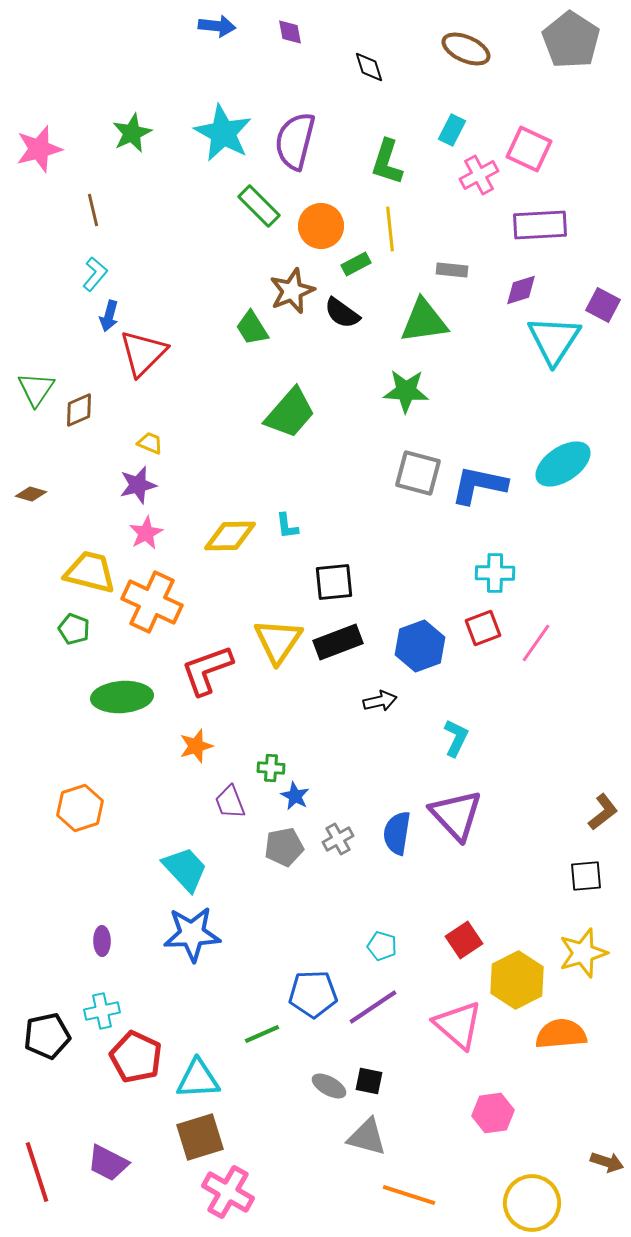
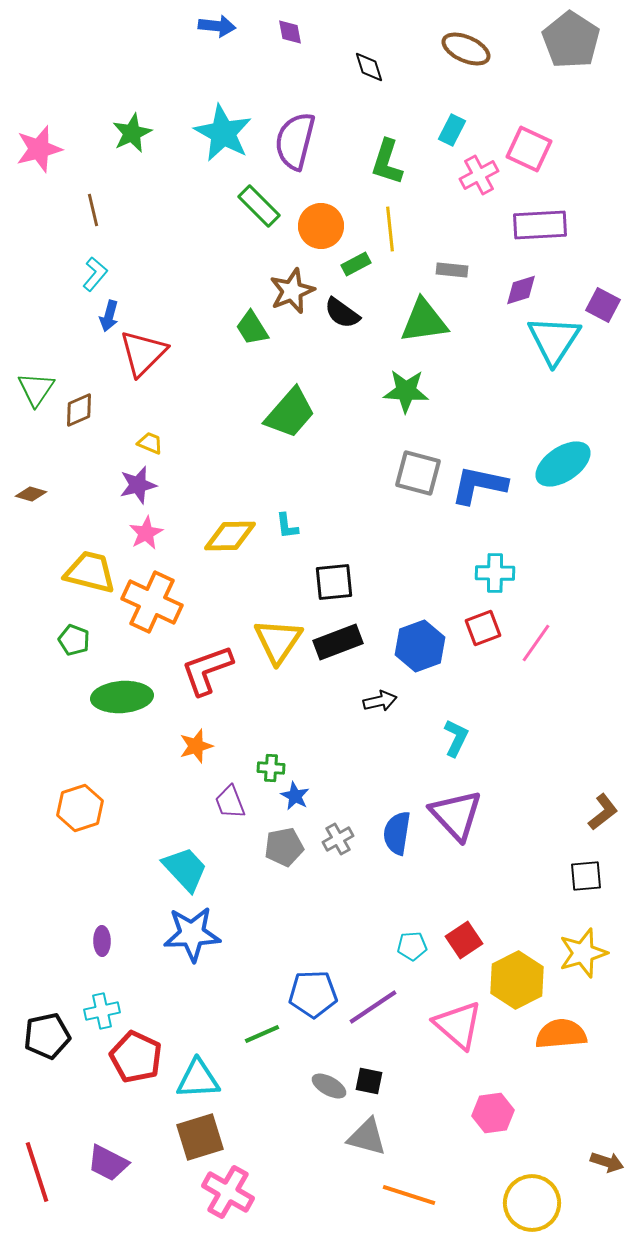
green pentagon at (74, 629): moved 11 px down
cyan pentagon at (382, 946): moved 30 px right; rotated 20 degrees counterclockwise
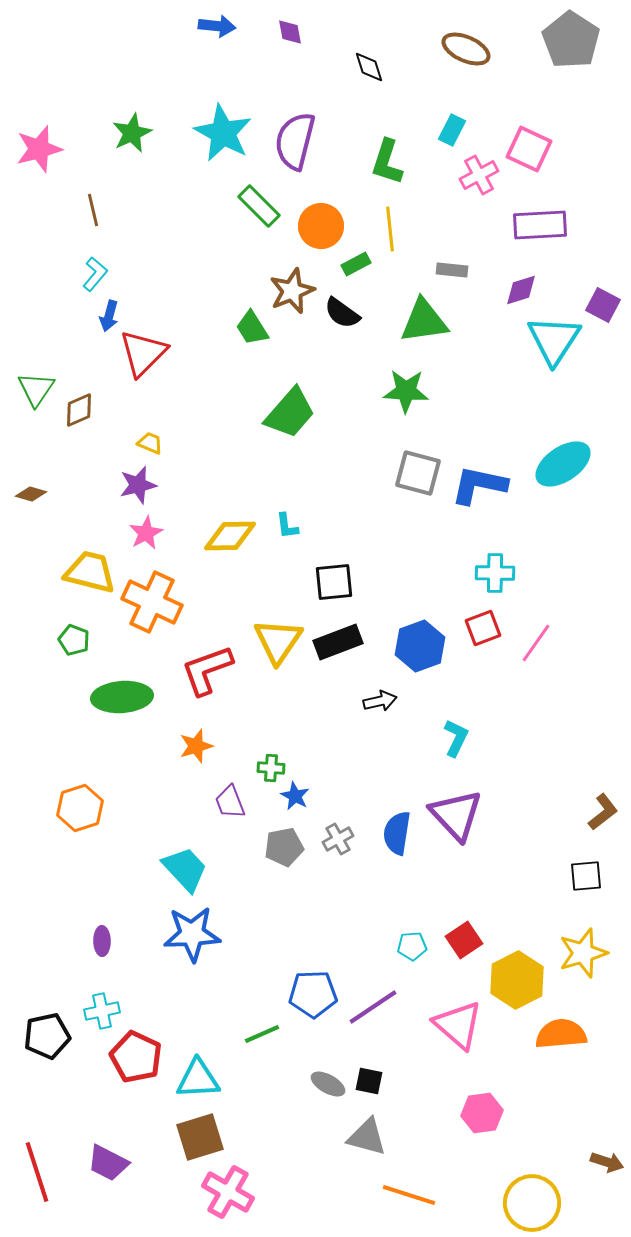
gray ellipse at (329, 1086): moved 1 px left, 2 px up
pink hexagon at (493, 1113): moved 11 px left
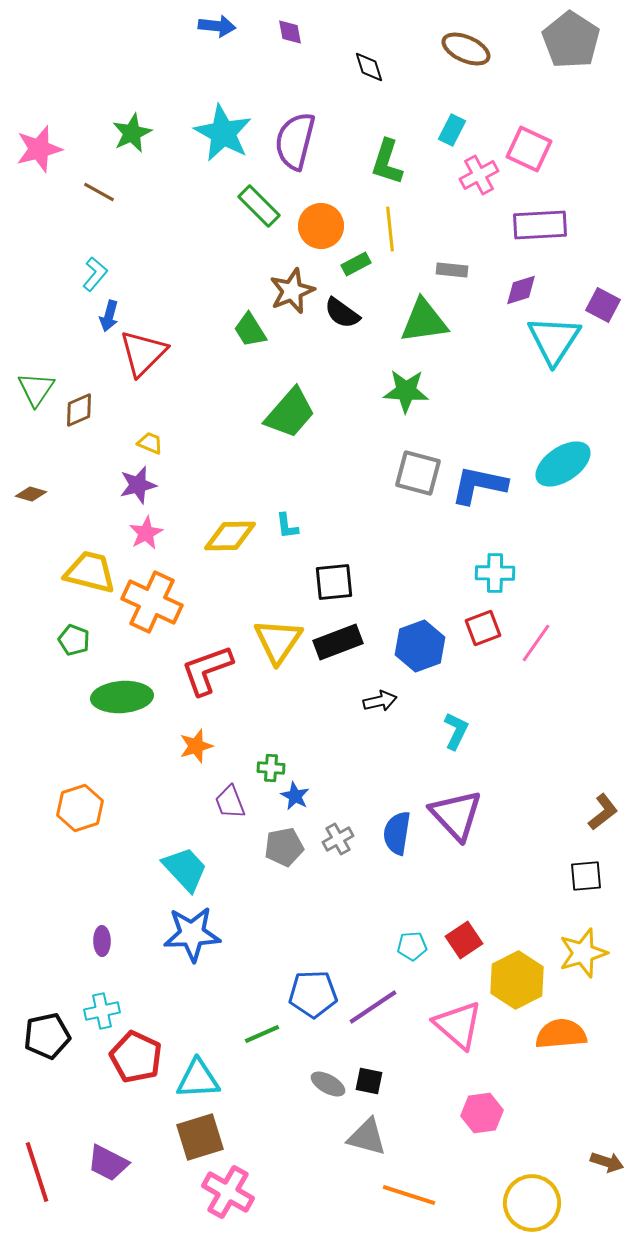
brown line at (93, 210): moved 6 px right, 18 px up; rotated 48 degrees counterclockwise
green trapezoid at (252, 328): moved 2 px left, 2 px down
cyan L-shape at (456, 738): moved 7 px up
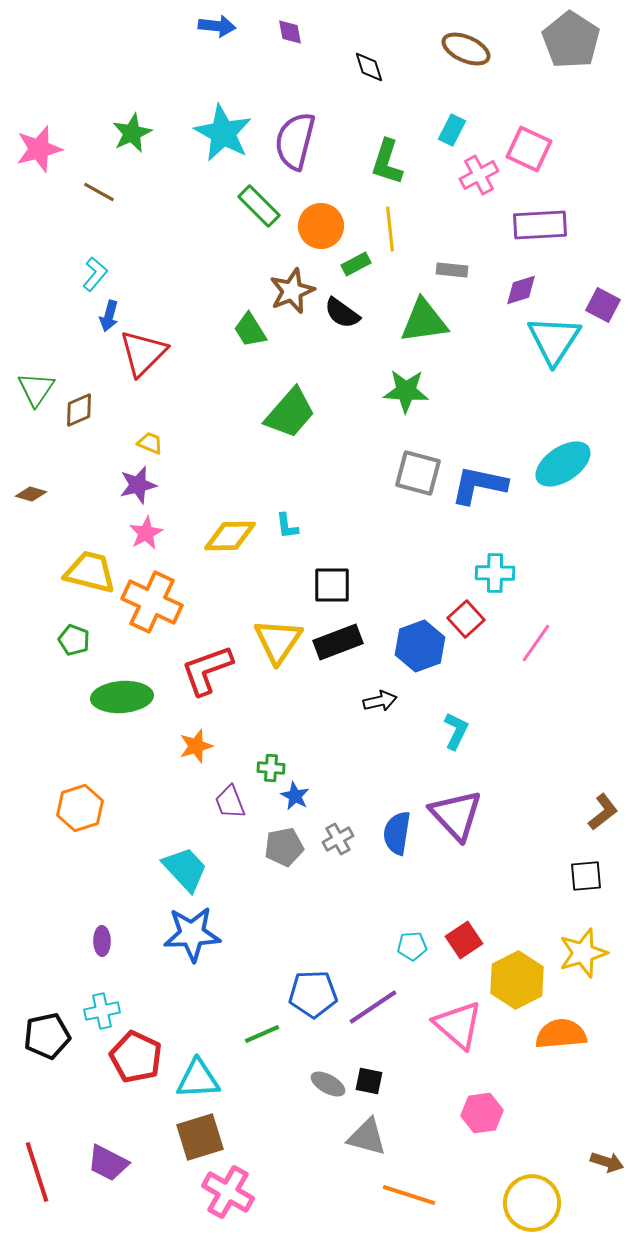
black square at (334, 582): moved 2 px left, 3 px down; rotated 6 degrees clockwise
red square at (483, 628): moved 17 px left, 9 px up; rotated 21 degrees counterclockwise
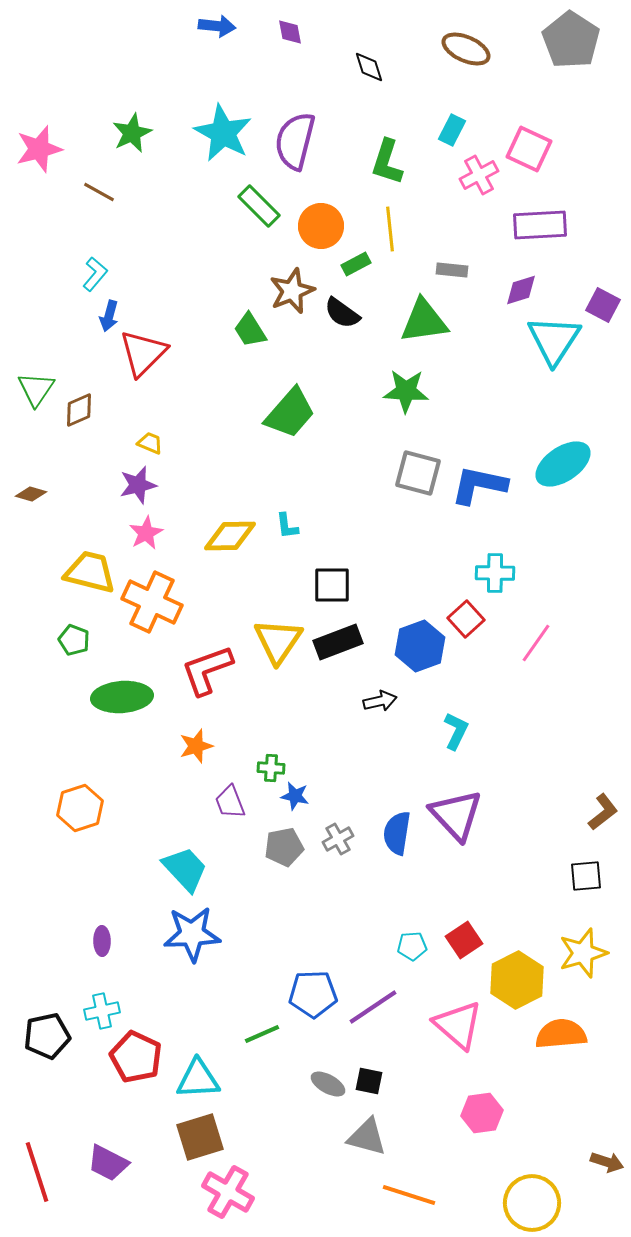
blue star at (295, 796): rotated 16 degrees counterclockwise
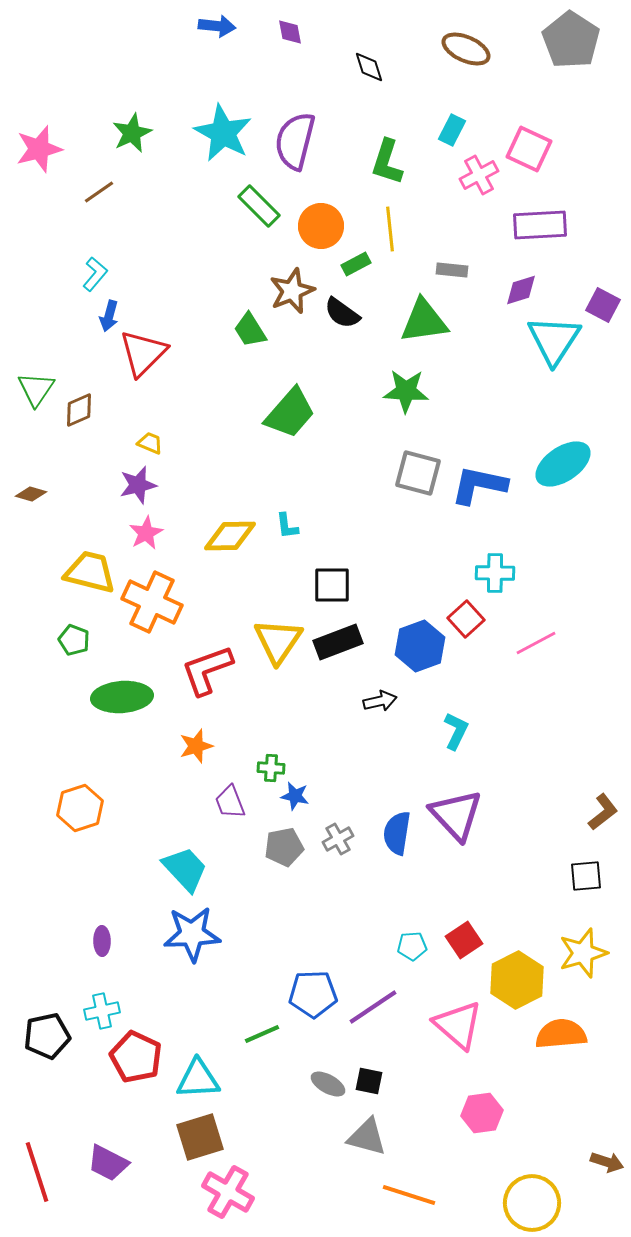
brown line at (99, 192): rotated 64 degrees counterclockwise
pink line at (536, 643): rotated 27 degrees clockwise
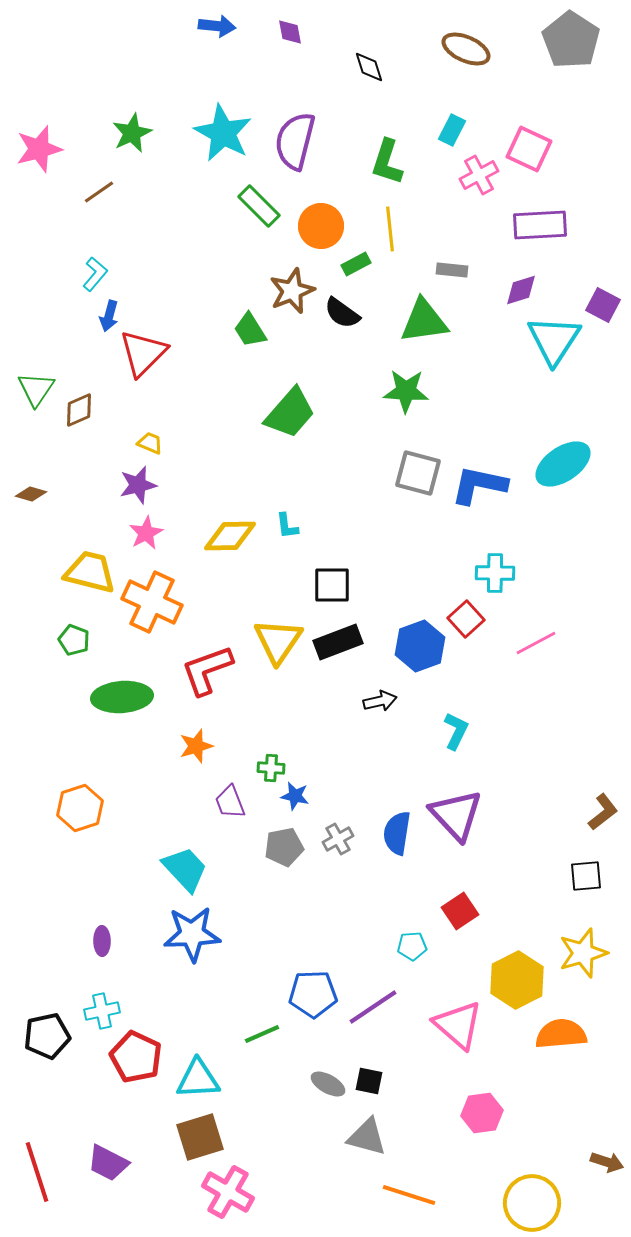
red square at (464, 940): moved 4 px left, 29 px up
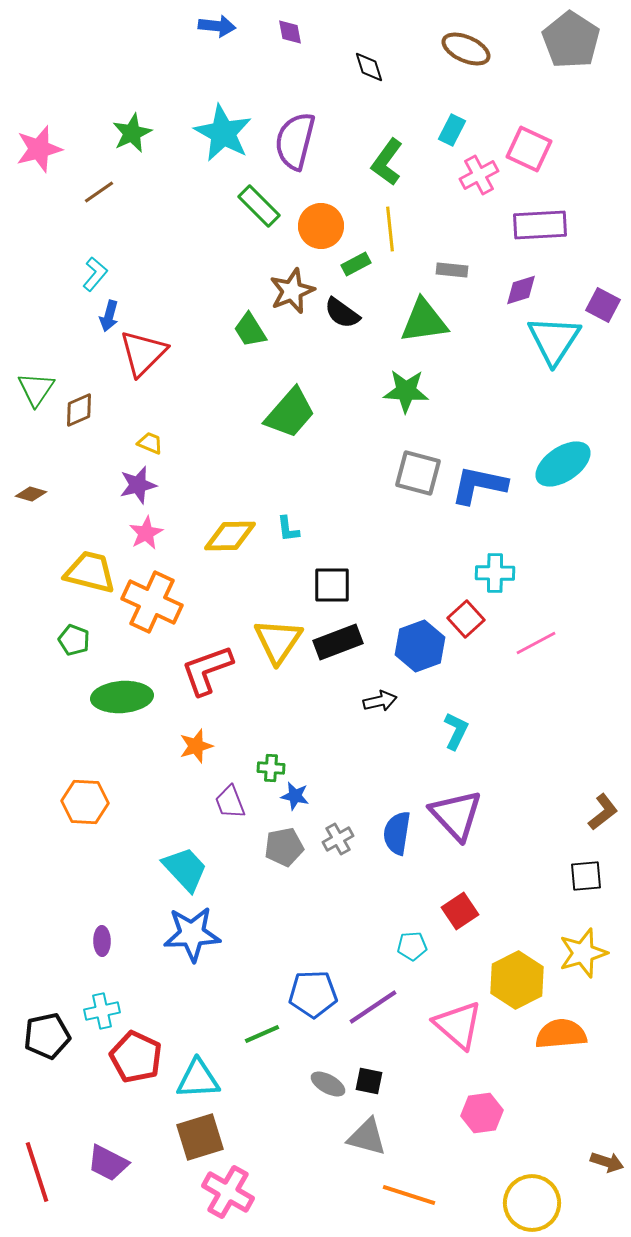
green L-shape at (387, 162): rotated 18 degrees clockwise
cyan L-shape at (287, 526): moved 1 px right, 3 px down
orange hexagon at (80, 808): moved 5 px right, 6 px up; rotated 21 degrees clockwise
